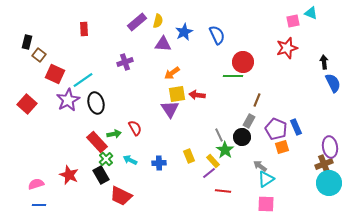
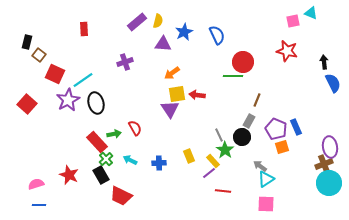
red star at (287, 48): moved 3 px down; rotated 30 degrees clockwise
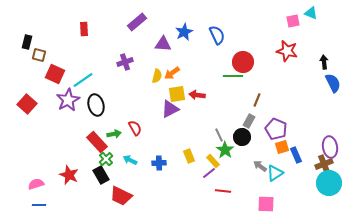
yellow semicircle at (158, 21): moved 1 px left, 55 px down
brown square at (39, 55): rotated 24 degrees counterclockwise
black ellipse at (96, 103): moved 2 px down
purple triangle at (170, 109): rotated 36 degrees clockwise
blue rectangle at (296, 127): moved 28 px down
cyan triangle at (266, 179): moved 9 px right, 6 px up
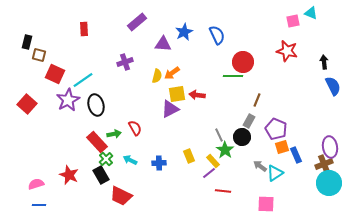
blue semicircle at (333, 83): moved 3 px down
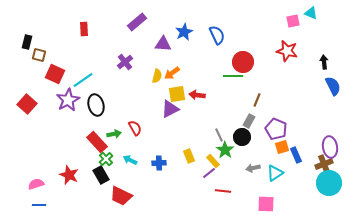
purple cross at (125, 62): rotated 21 degrees counterclockwise
gray arrow at (260, 166): moved 7 px left, 2 px down; rotated 48 degrees counterclockwise
